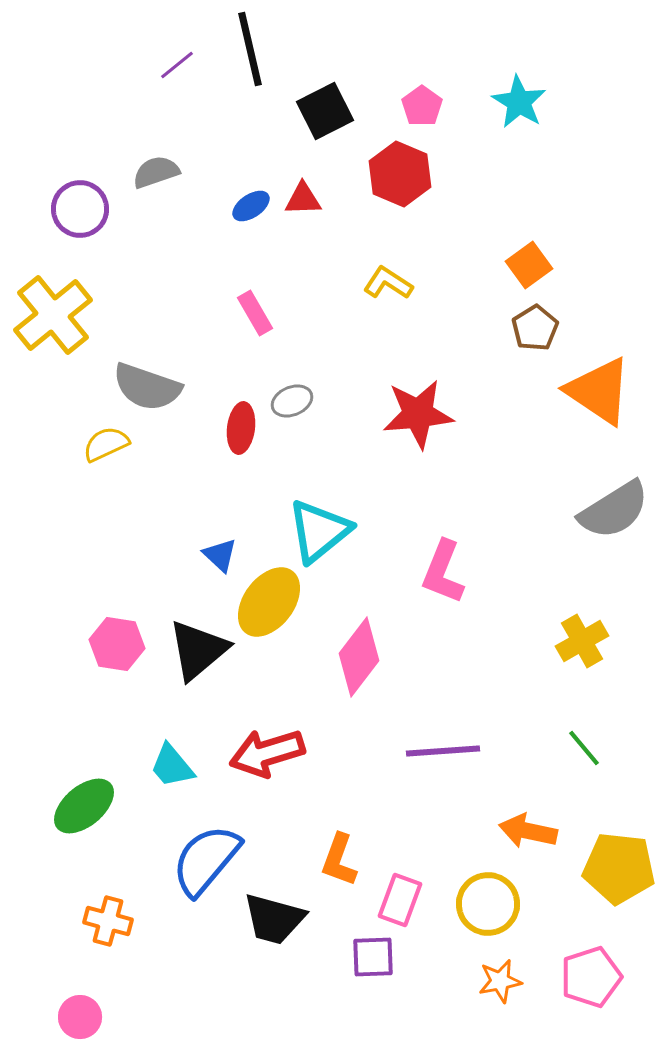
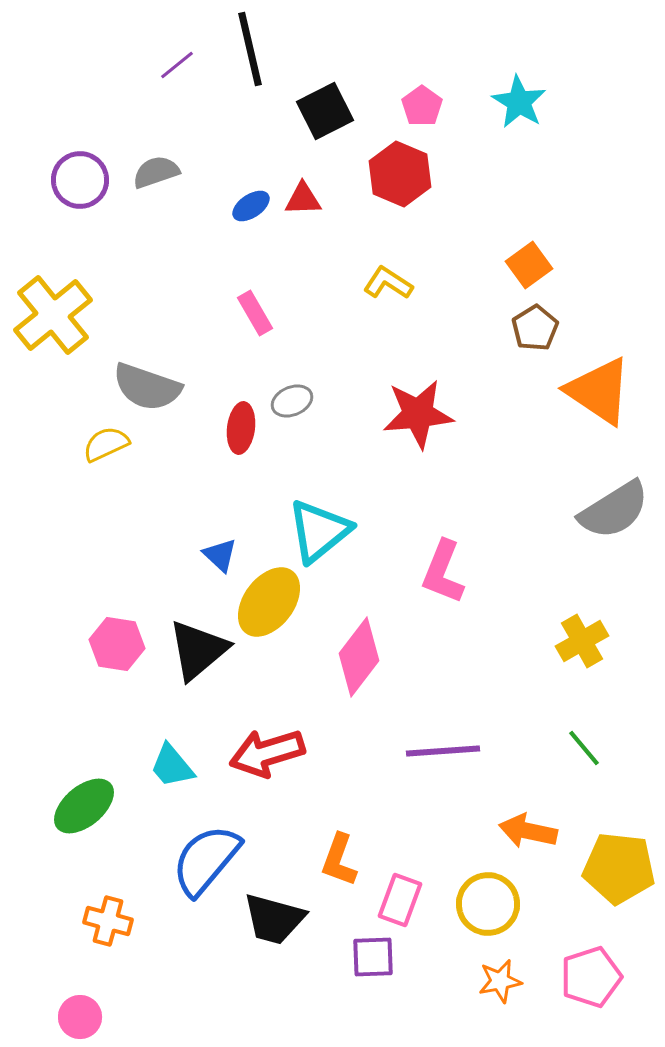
purple circle at (80, 209): moved 29 px up
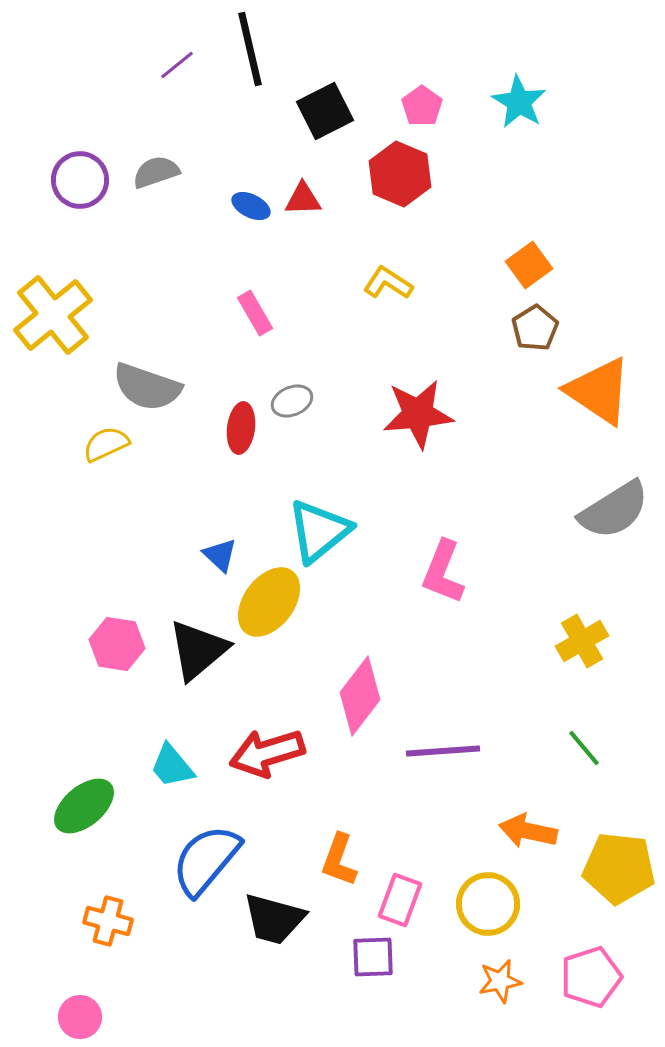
blue ellipse at (251, 206): rotated 60 degrees clockwise
pink diamond at (359, 657): moved 1 px right, 39 px down
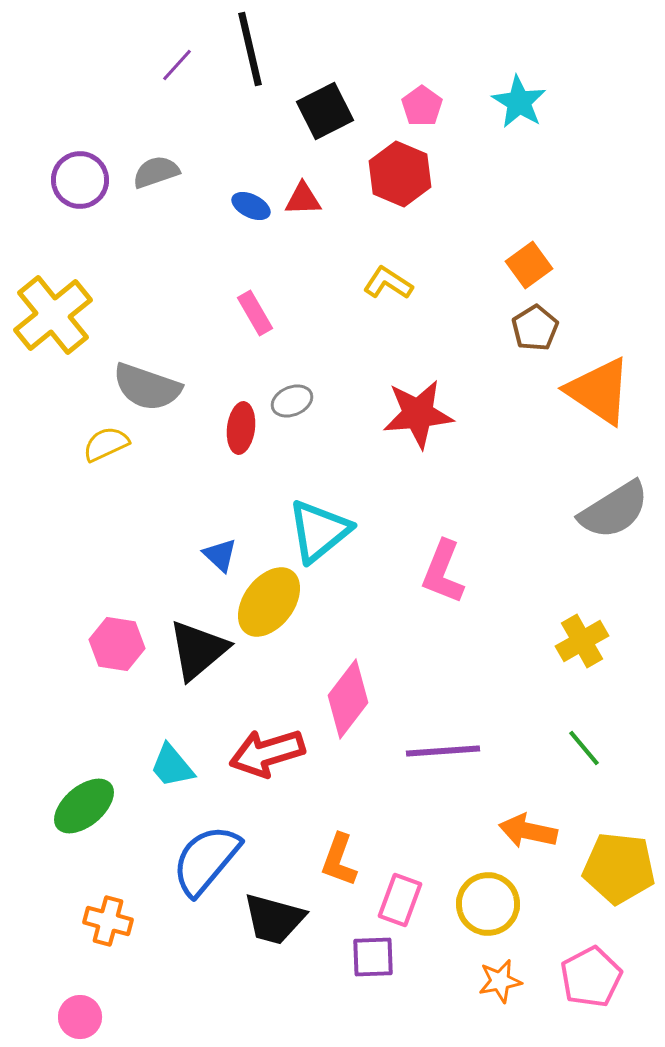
purple line at (177, 65): rotated 9 degrees counterclockwise
pink diamond at (360, 696): moved 12 px left, 3 px down
pink pentagon at (591, 977): rotated 10 degrees counterclockwise
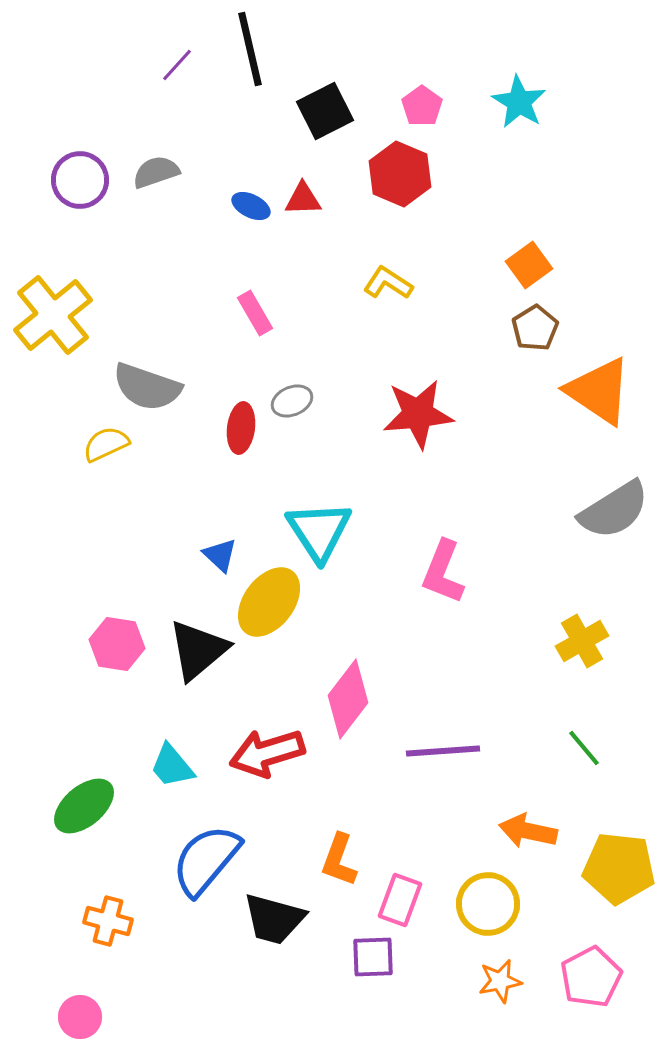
cyan triangle at (319, 531): rotated 24 degrees counterclockwise
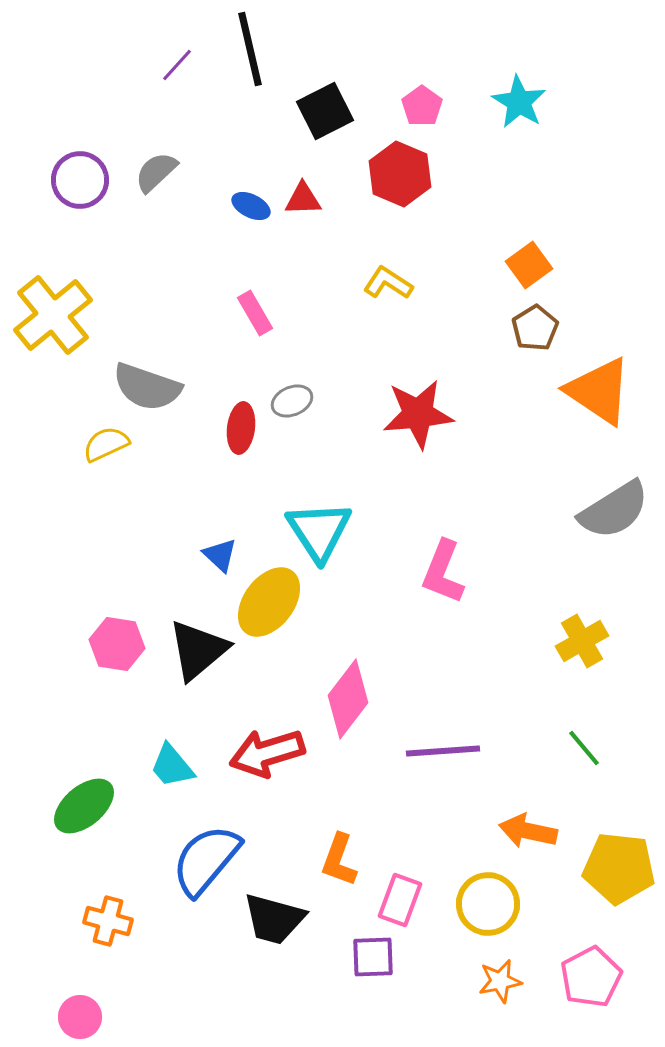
gray semicircle at (156, 172): rotated 24 degrees counterclockwise
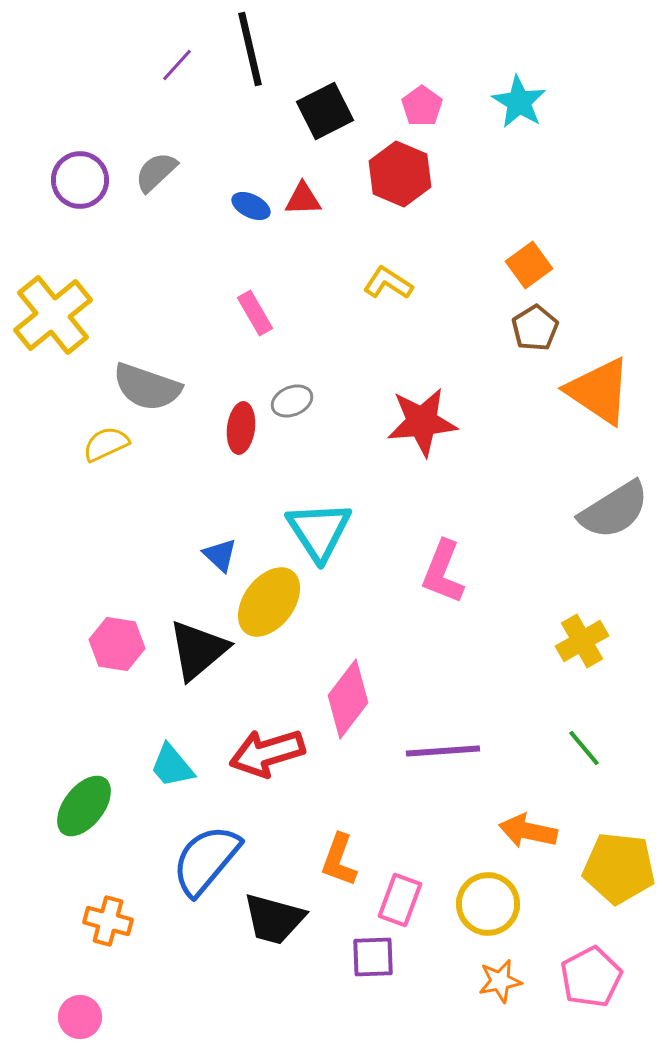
red star at (418, 414): moved 4 px right, 8 px down
green ellipse at (84, 806): rotated 12 degrees counterclockwise
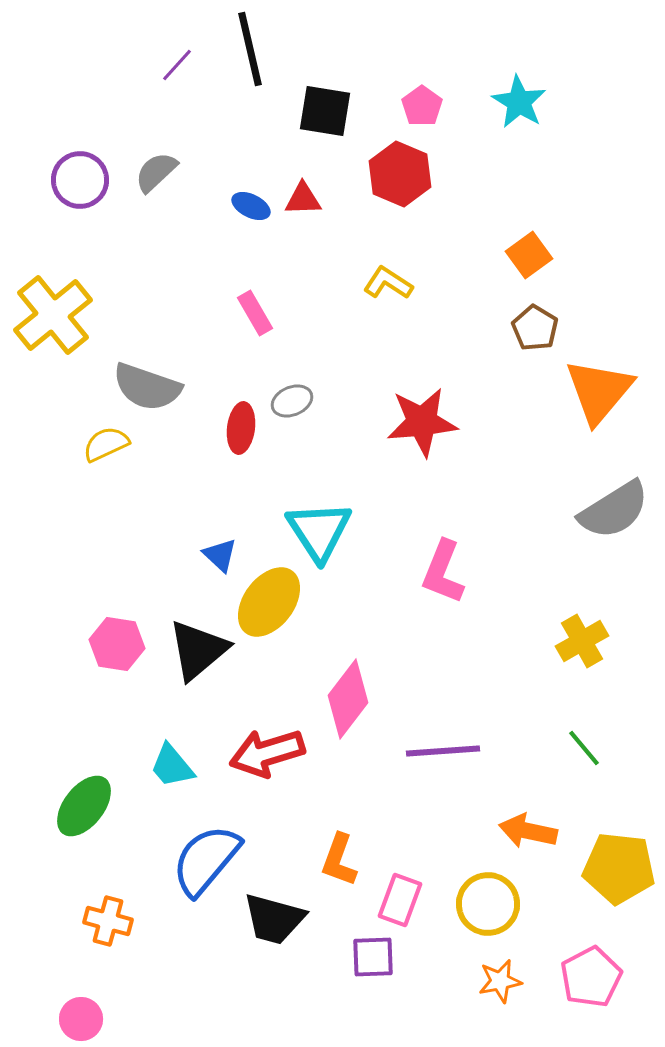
black square at (325, 111): rotated 36 degrees clockwise
orange square at (529, 265): moved 10 px up
brown pentagon at (535, 328): rotated 9 degrees counterclockwise
orange triangle at (599, 391): rotated 36 degrees clockwise
pink circle at (80, 1017): moved 1 px right, 2 px down
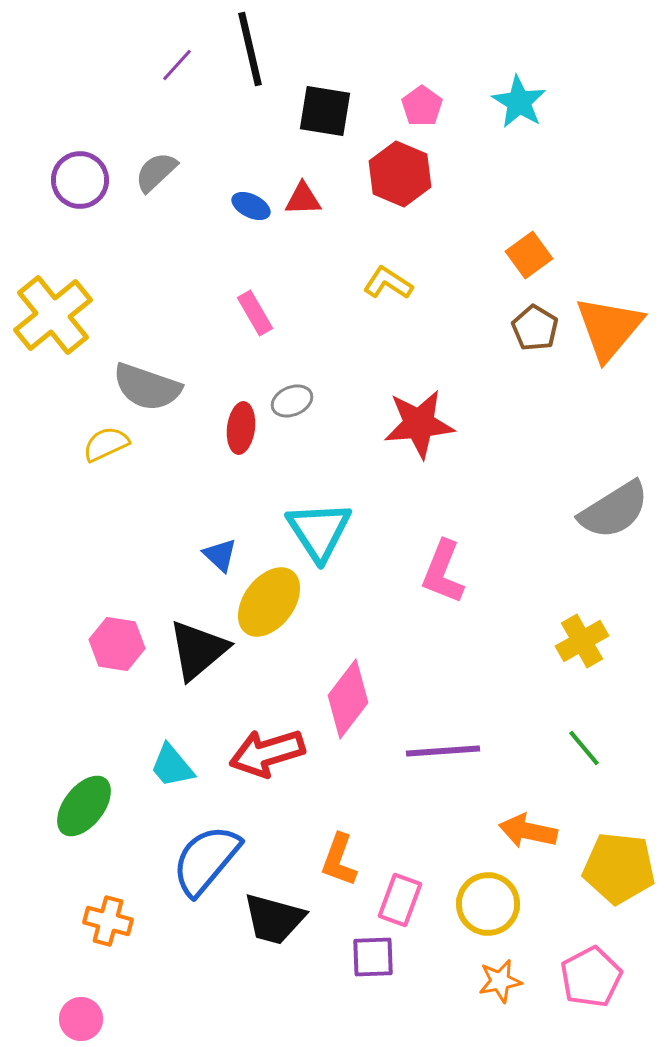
orange triangle at (599, 391): moved 10 px right, 63 px up
red star at (422, 422): moved 3 px left, 2 px down
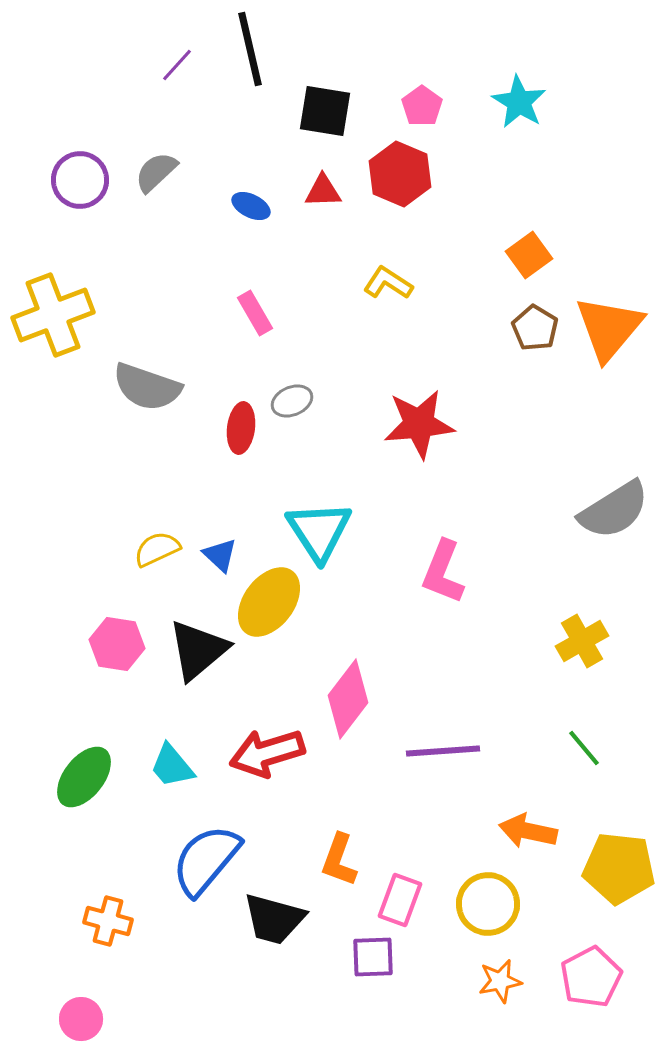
red triangle at (303, 199): moved 20 px right, 8 px up
yellow cross at (53, 315): rotated 18 degrees clockwise
yellow semicircle at (106, 444): moved 51 px right, 105 px down
green ellipse at (84, 806): moved 29 px up
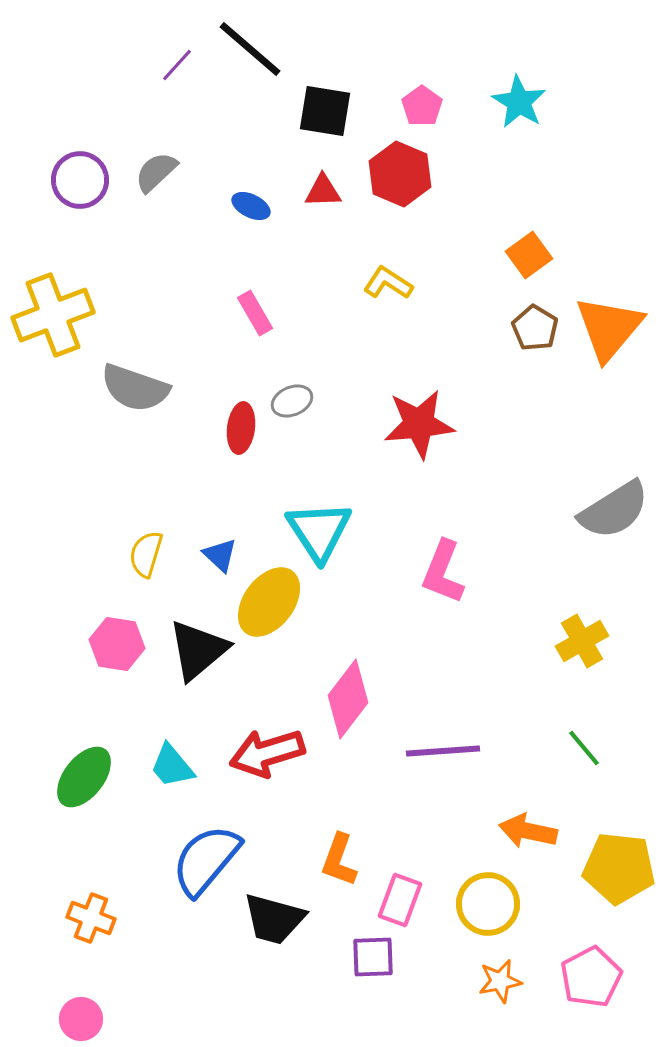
black line at (250, 49): rotated 36 degrees counterclockwise
gray semicircle at (147, 387): moved 12 px left, 1 px down
yellow semicircle at (157, 549): moved 11 px left, 5 px down; rotated 48 degrees counterclockwise
orange cross at (108, 921): moved 17 px left, 3 px up; rotated 6 degrees clockwise
